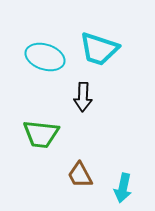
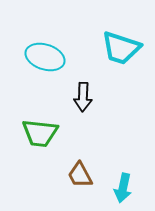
cyan trapezoid: moved 22 px right, 1 px up
green trapezoid: moved 1 px left, 1 px up
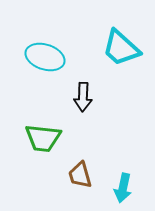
cyan trapezoid: rotated 24 degrees clockwise
green trapezoid: moved 3 px right, 5 px down
brown trapezoid: rotated 12 degrees clockwise
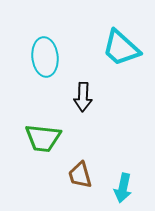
cyan ellipse: rotated 66 degrees clockwise
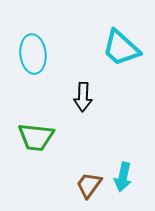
cyan ellipse: moved 12 px left, 3 px up
green trapezoid: moved 7 px left, 1 px up
brown trapezoid: moved 9 px right, 10 px down; rotated 52 degrees clockwise
cyan arrow: moved 11 px up
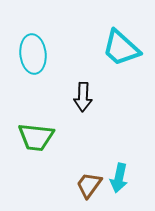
cyan arrow: moved 4 px left, 1 px down
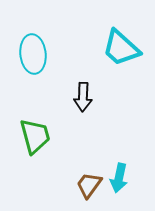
green trapezoid: moved 1 px left, 1 px up; rotated 111 degrees counterclockwise
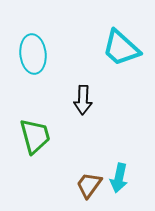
black arrow: moved 3 px down
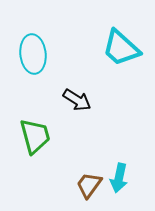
black arrow: moved 6 px left; rotated 60 degrees counterclockwise
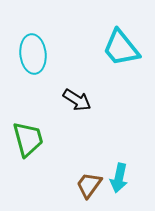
cyan trapezoid: rotated 9 degrees clockwise
green trapezoid: moved 7 px left, 3 px down
